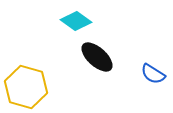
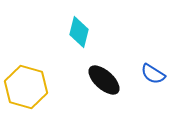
cyan diamond: moved 3 px right, 11 px down; rotated 68 degrees clockwise
black ellipse: moved 7 px right, 23 px down
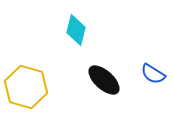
cyan diamond: moved 3 px left, 2 px up
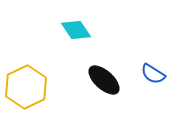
cyan diamond: rotated 48 degrees counterclockwise
yellow hexagon: rotated 18 degrees clockwise
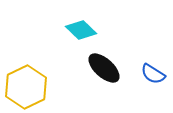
cyan diamond: moved 5 px right; rotated 12 degrees counterclockwise
black ellipse: moved 12 px up
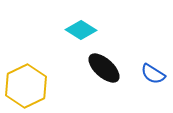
cyan diamond: rotated 12 degrees counterclockwise
yellow hexagon: moved 1 px up
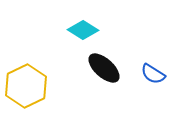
cyan diamond: moved 2 px right
